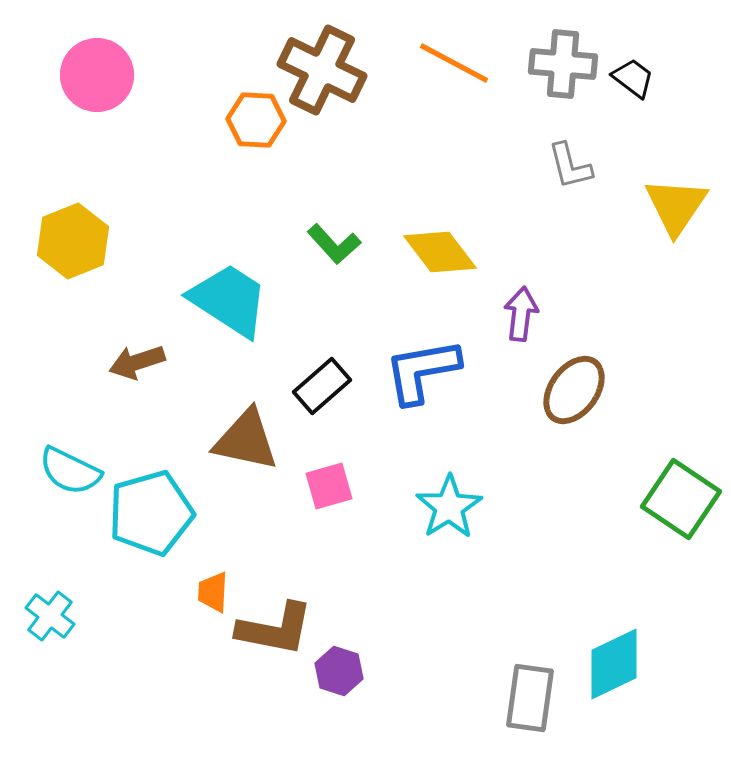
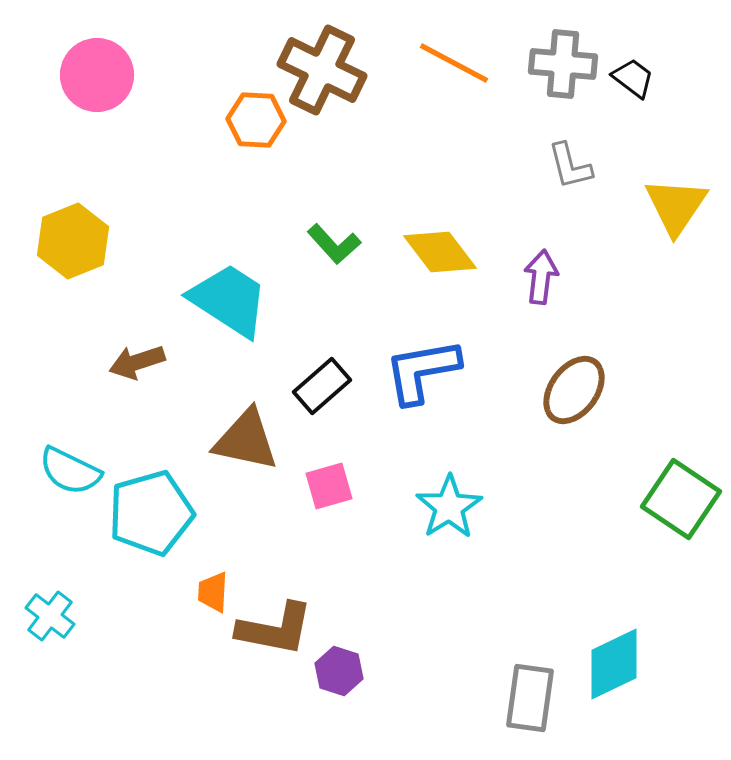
purple arrow: moved 20 px right, 37 px up
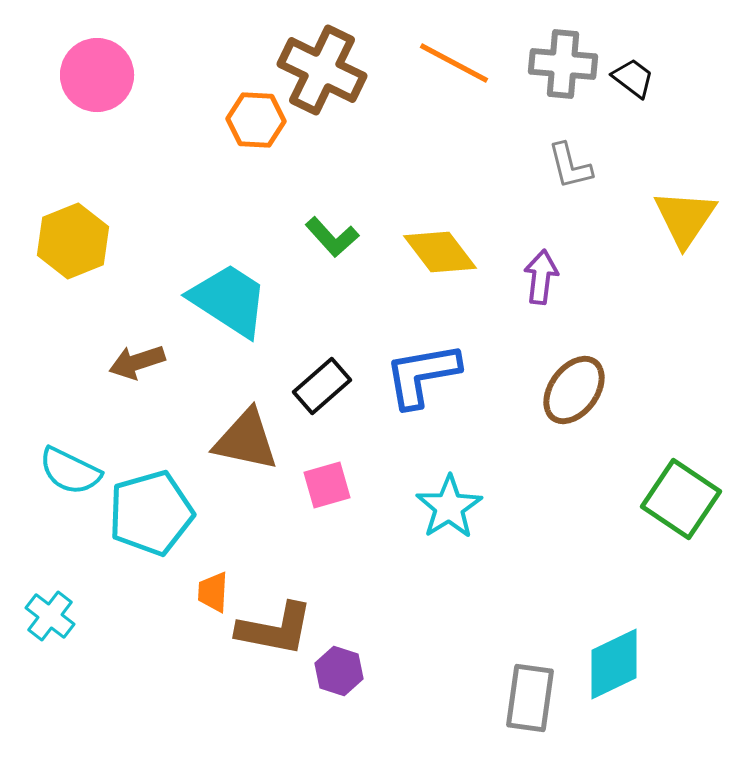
yellow triangle: moved 9 px right, 12 px down
green L-shape: moved 2 px left, 7 px up
blue L-shape: moved 4 px down
pink square: moved 2 px left, 1 px up
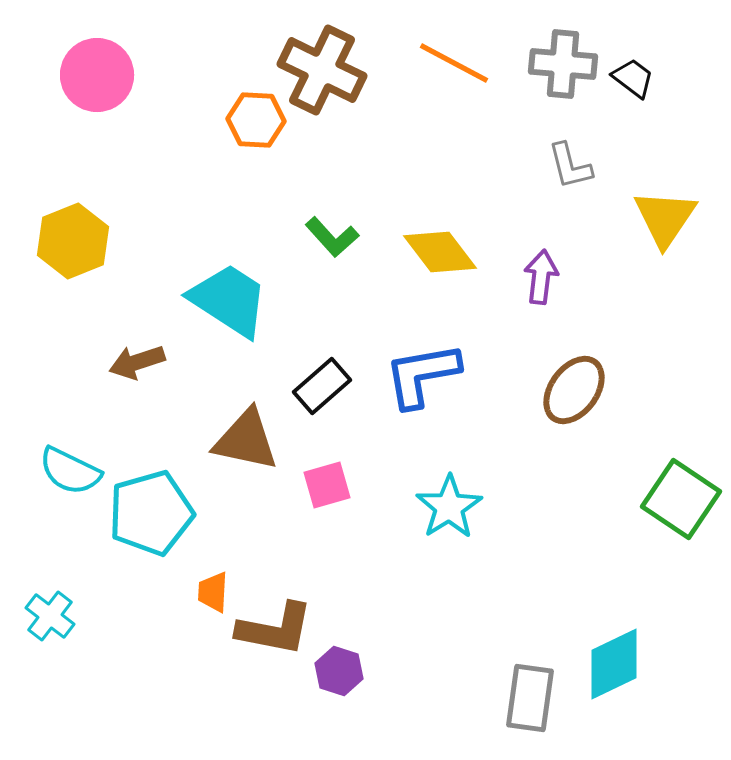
yellow triangle: moved 20 px left
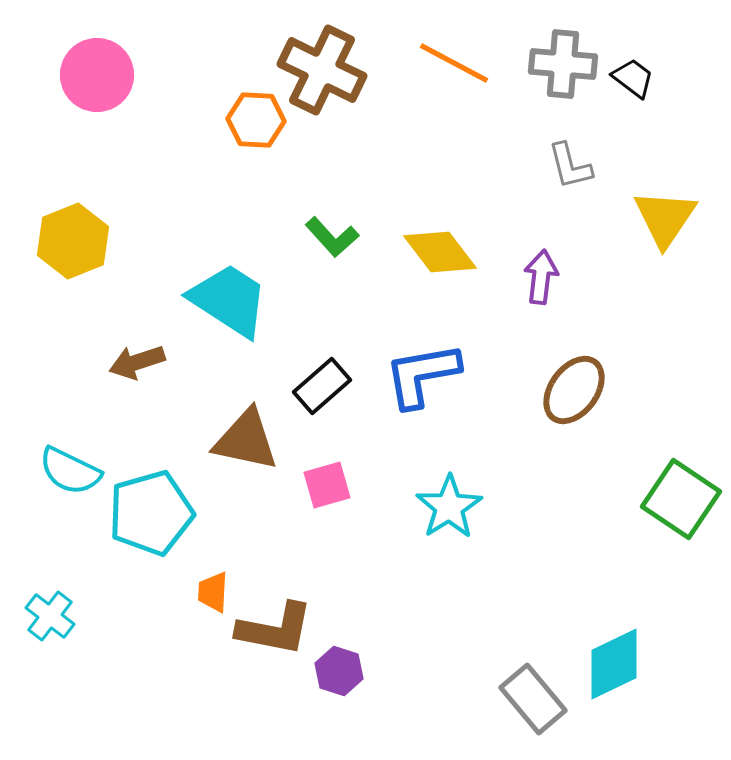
gray rectangle: moved 3 px right, 1 px down; rotated 48 degrees counterclockwise
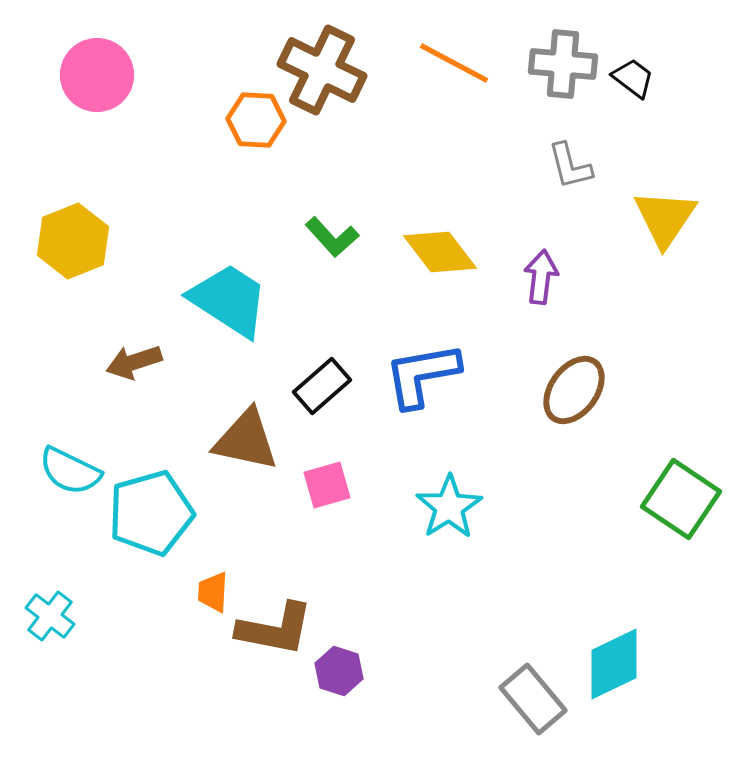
brown arrow: moved 3 px left
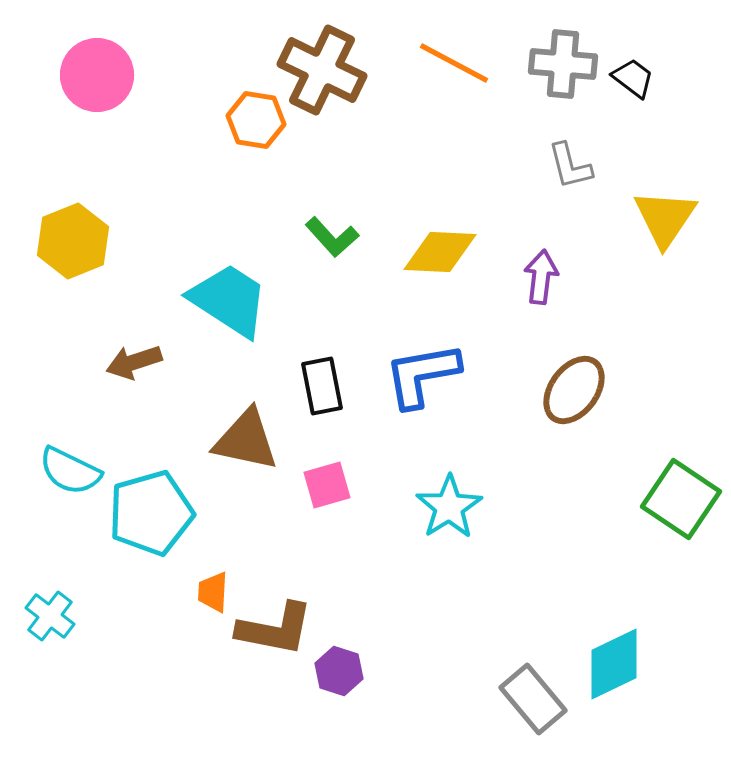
orange hexagon: rotated 6 degrees clockwise
yellow diamond: rotated 50 degrees counterclockwise
black rectangle: rotated 60 degrees counterclockwise
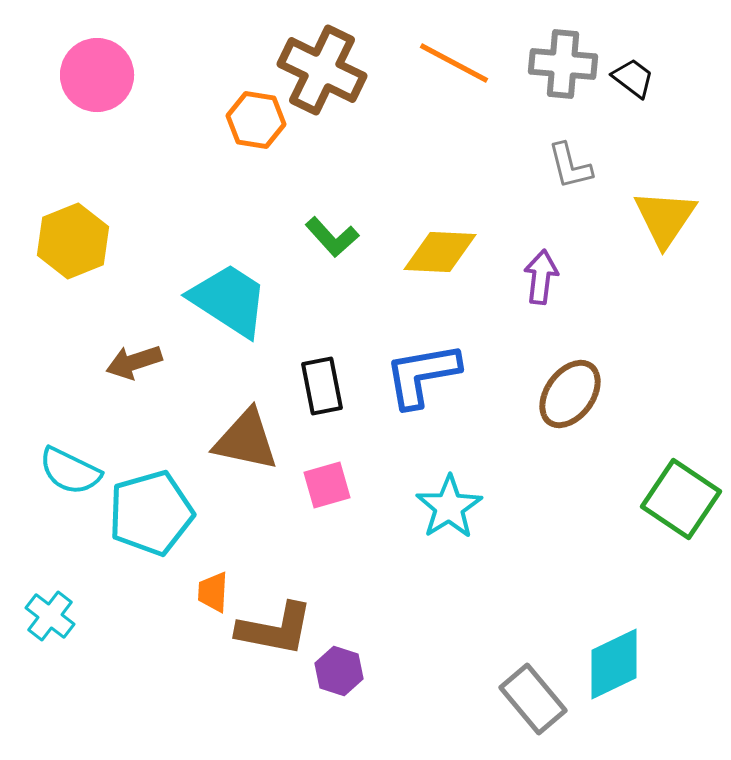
brown ellipse: moved 4 px left, 4 px down
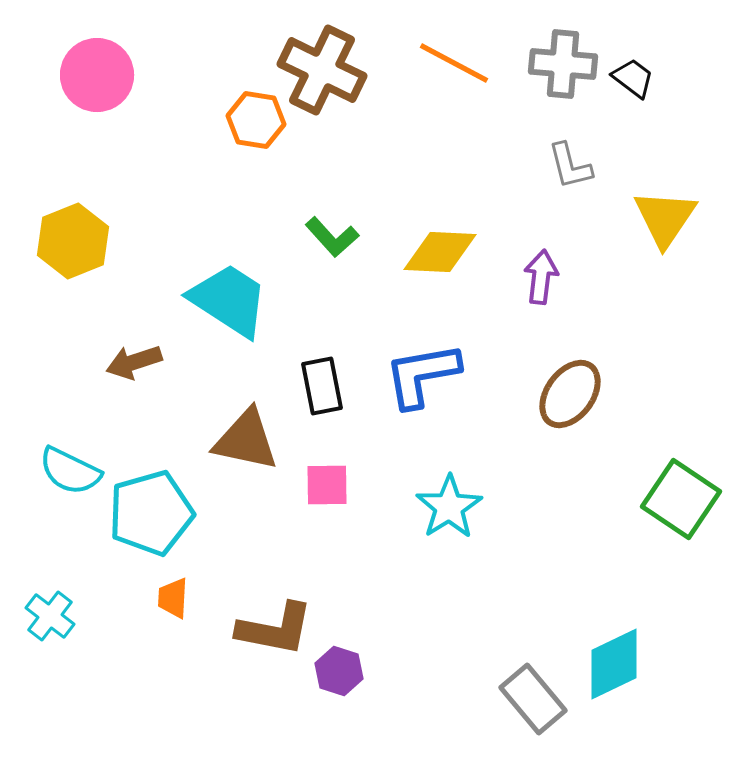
pink square: rotated 15 degrees clockwise
orange trapezoid: moved 40 px left, 6 px down
